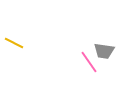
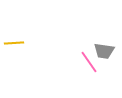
yellow line: rotated 30 degrees counterclockwise
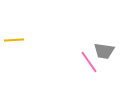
yellow line: moved 3 px up
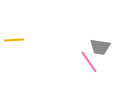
gray trapezoid: moved 4 px left, 4 px up
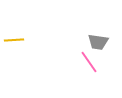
gray trapezoid: moved 2 px left, 5 px up
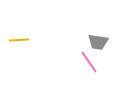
yellow line: moved 5 px right
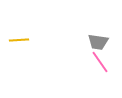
pink line: moved 11 px right
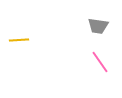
gray trapezoid: moved 16 px up
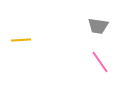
yellow line: moved 2 px right
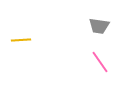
gray trapezoid: moved 1 px right
